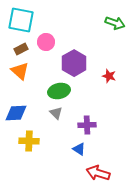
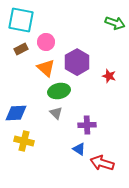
purple hexagon: moved 3 px right, 1 px up
orange triangle: moved 26 px right, 3 px up
yellow cross: moved 5 px left; rotated 12 degrees clockwise
red arrow: moved 4 px right, 10 px up
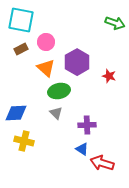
blue triangle: moved 3 px right
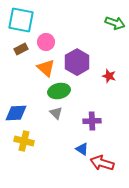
purple cross: moved 5 px right, 4 px up
